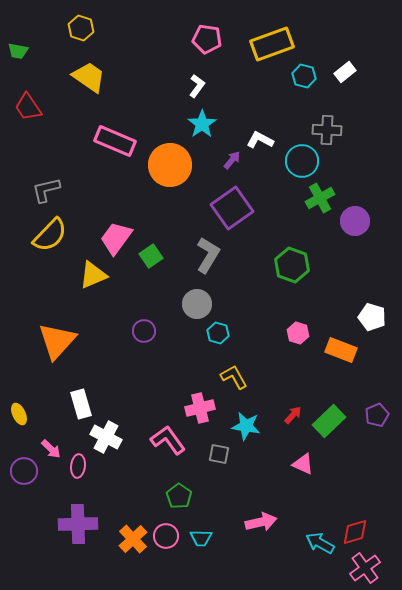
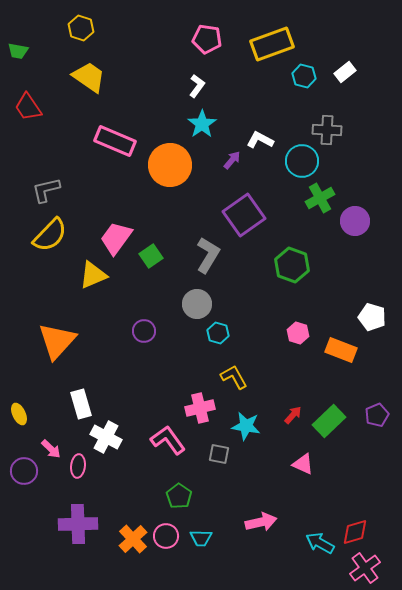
purple square at (232, 208): moved 12 px right, 7 px down
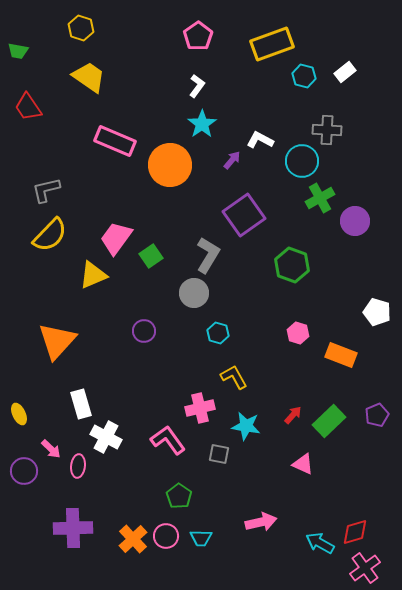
pink pentagon at (207, 39): moved 9 px left, 3 px up; rotated 28 degrees clockwise
gray circle at (197, 304): moved 3 px left, 11 px up
white pentagon at (372, 317): moved 5 px right, 5 px up
orange rectangle at (341, 350): moved 5 px down
purple cross at (78, 524): moved 5 px left, 4 px down
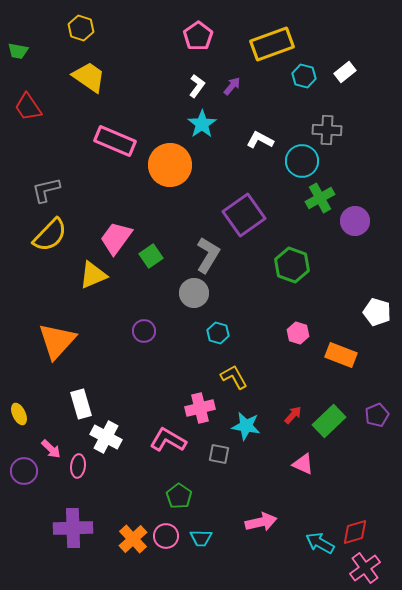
purple arrow at (232, 160): moved 74 px up
pink L-shape at (168, 440): rotated 24 degrees counterclockwise
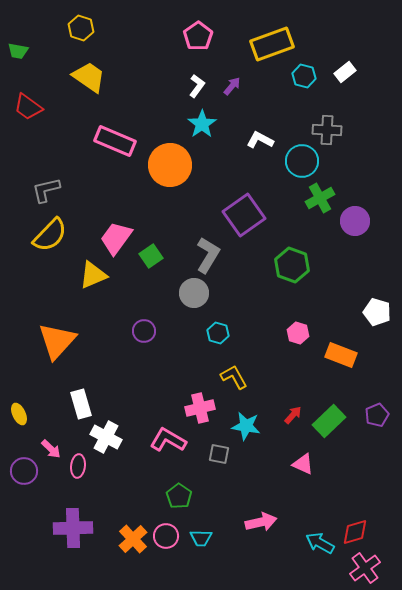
red trapezoid at (28, 107): rotated 20 degrees counterclockwise
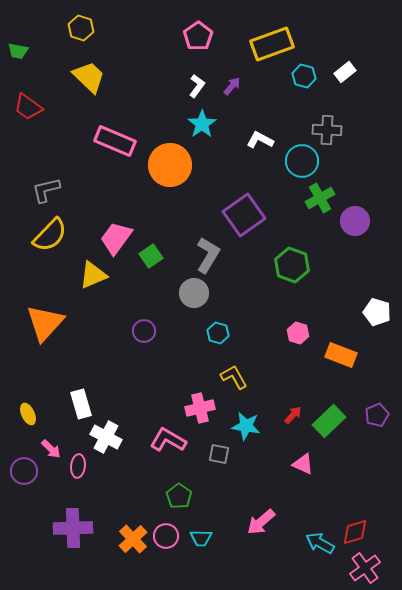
yellow trapezoid at (89, 77): rotated 9 degrees clockwise
orange triangle at (57, 341): moved 12 px left, 18 px up
yellow ellipse at (19, 414): moved 9 px right
pink arrow at (261, 522): rotated 152 degrees clockwise
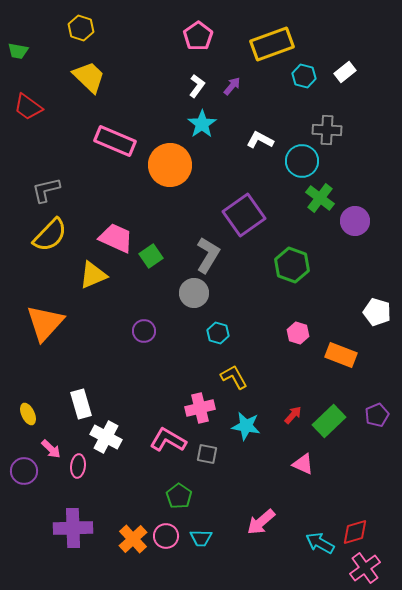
green cross at (320, 198): rotated 24 degrees counterclockwise
pink trapezoid at (116, 238): rotated 78 degrees clockwise
gray square at (219, 454): moved 12 px left
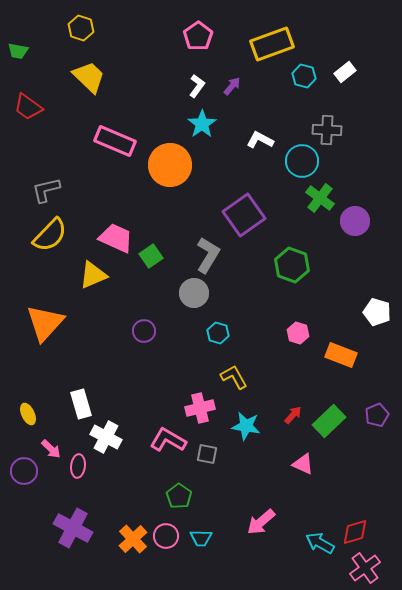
purple cross at (73, 528): rotated 30 degrees clockwise
